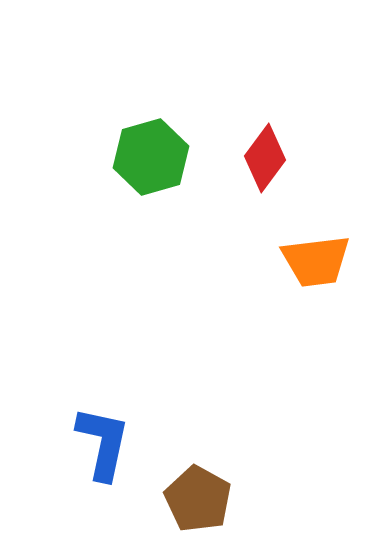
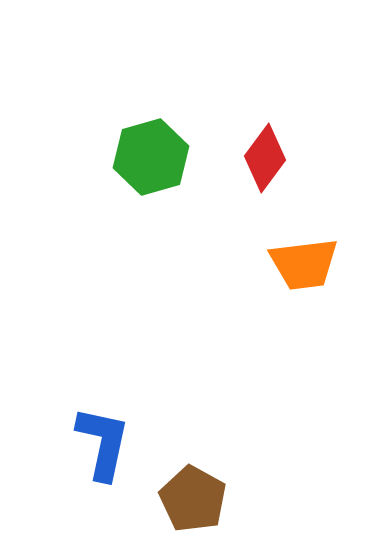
orange trapezoid: moved 12 px left, 3 px down
brown pentagon: moved 5 px left
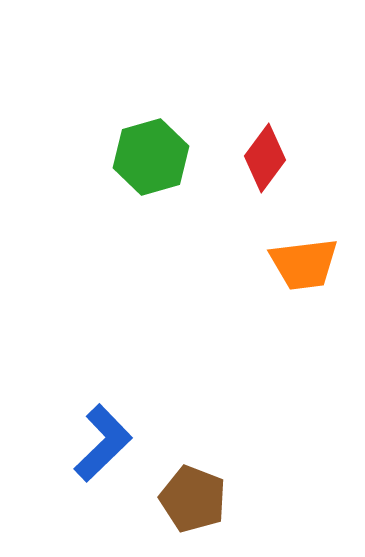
blue L-shape: rotated 34 degrees clockwise
brown pentagon: rotated 8 degrees counterclockwise
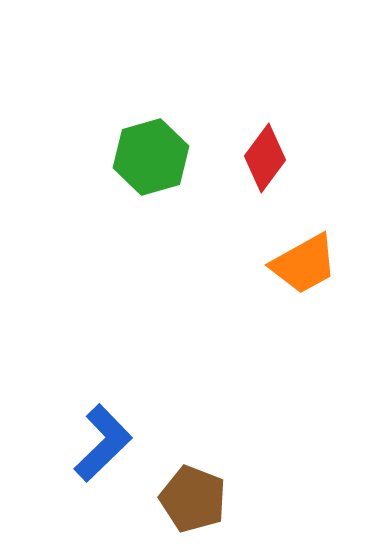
orange trapezoid: rotated 22 degrees counterclockwise
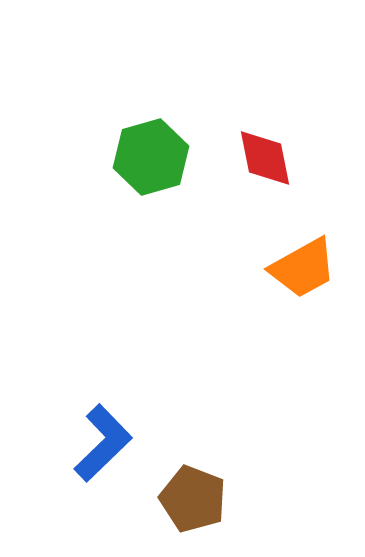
red diamond: rotated 48 degrees counterclockwise
orange trapezoid: moved 1 px left, 4 px down
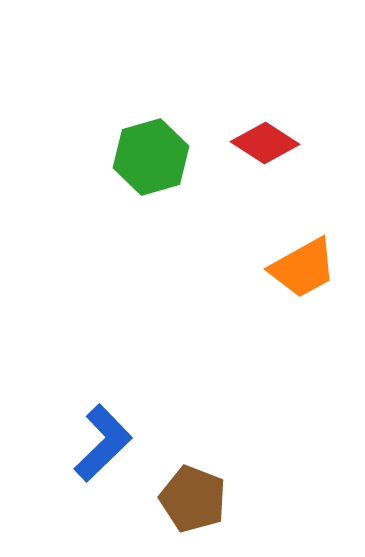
red diamond: moved 15 px up; rotated 46 degrees counterclockwise
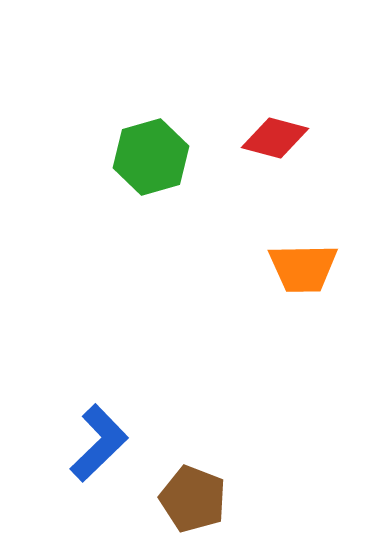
red diamond: moved 10 px right, 5 px up; rotated 18 degrees counterclockwise
orange trapezoid: rotated 28 degrees clockwise
blue L-shape: moved 4 px left
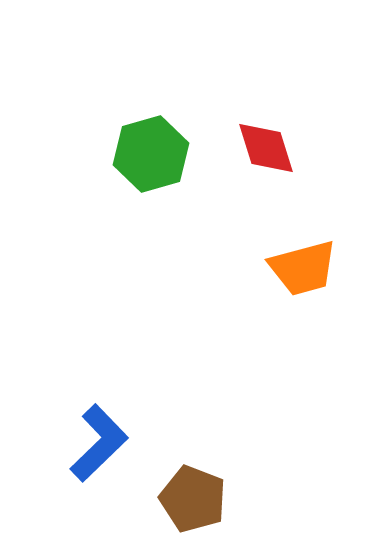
red diamond: moved 9 px left, 10 px down; rotated 58 degrees clockwise
green hexagon: moved 3 px up
orange trapezoid: rotated 14 degrees counterclockwise
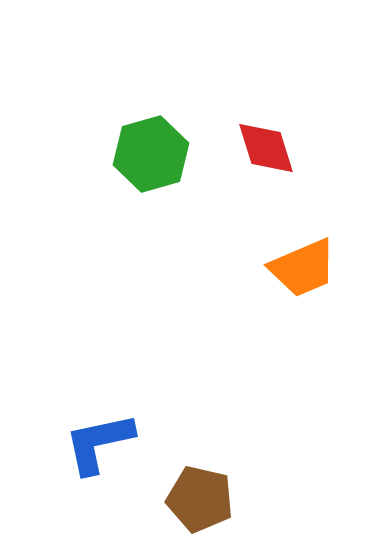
orange trapezoid: rotated 8 degrees counterclockwise
blue L-shape: rotated 148 degrees counterclockwise
brown pentagon: moved 7 px right; rotated 8 degrees counterclockwise
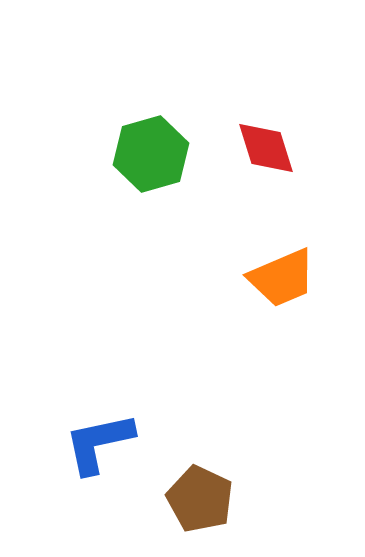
orange trapezoid: moved 21 px left, 10 px down
brown pentagon: rotated 12 degrees clockwise
